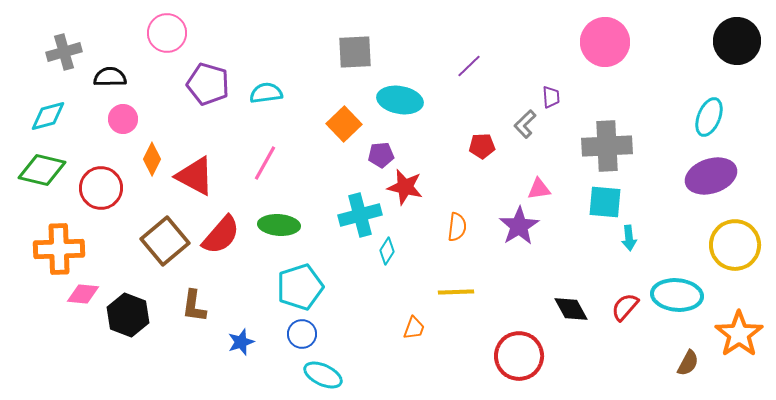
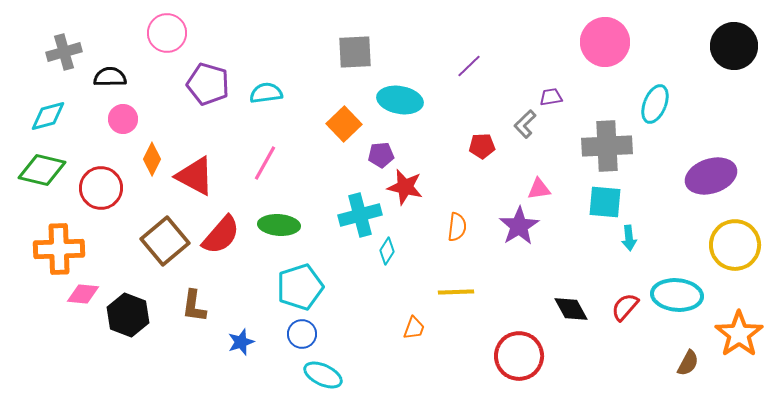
black circle at (737, 41): moved 3 px left, 5 px down
purple trapezoid at (551, 97): rotated 95 degrees counterclockwise
cyan ellipse at (709, 117): moved 54 px left, 13 px up
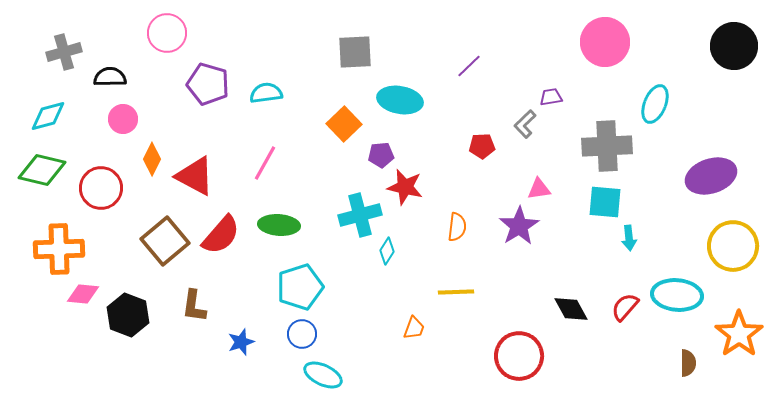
yellow circle at (735, 245): moved 2 px left, 1 px down
brown semicircle at (688, 363): rotated 28 degrees counterclockwise
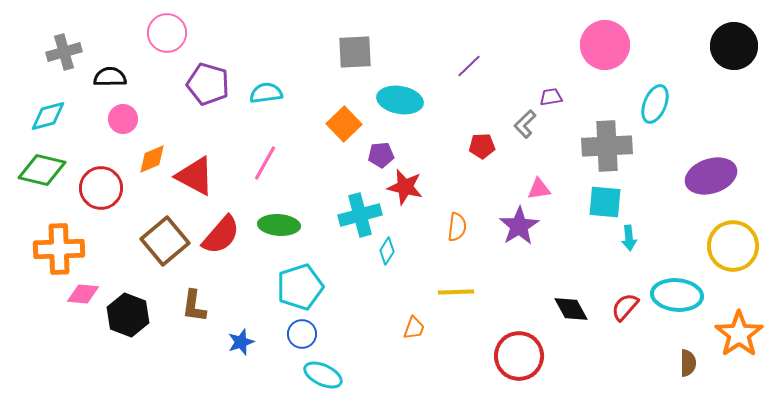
pink circle at (605, 42): moved 3 px down
orange diamond at (152, 159): rotated 40 degrees clockwise
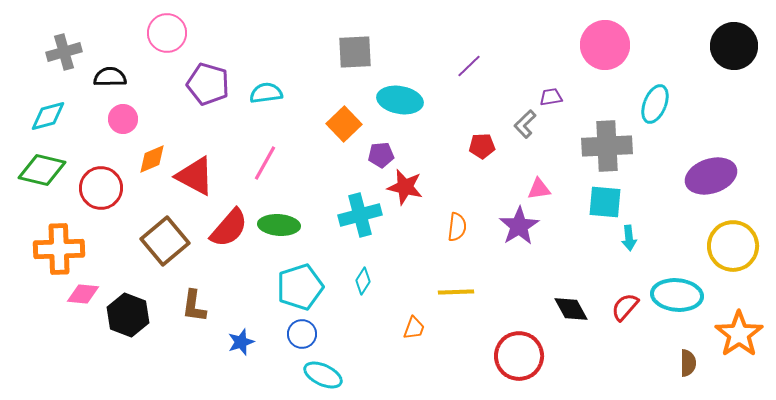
red semicircle at (221, 235): moved 8 px right, 7 px up
cyan diamond at (387, 251): moved 24 px left, 30 px down
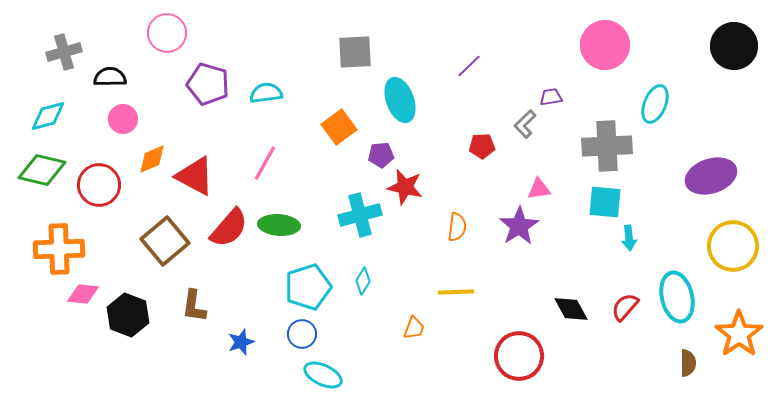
cyan ellipse at (400, 100): rotated 60 degrees clockwise
orange square at (344, 124): moved 5 px left, 3 px down; rotated 8 degrees clockwise
red circle at (101, 188): moved 2 px left, 3 px up
cyan pentagon at (300, 287): moved 8 px right
cyan ellipse at (677, 295): moved 2 px down; rotated 72 degrees clockwise
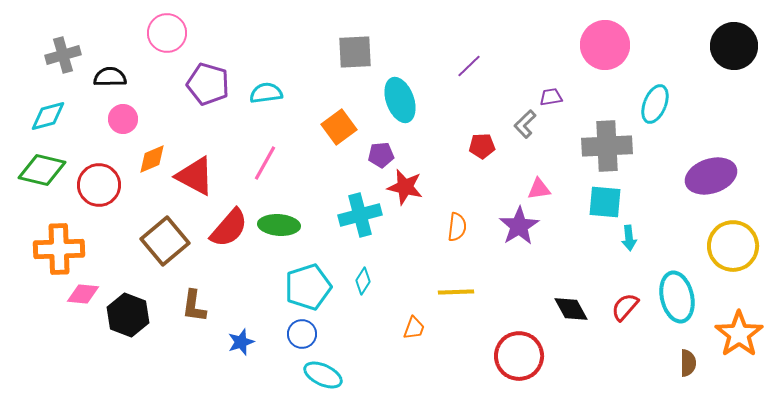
gray cross at (64, 52): moved 1 px left, 3 px down
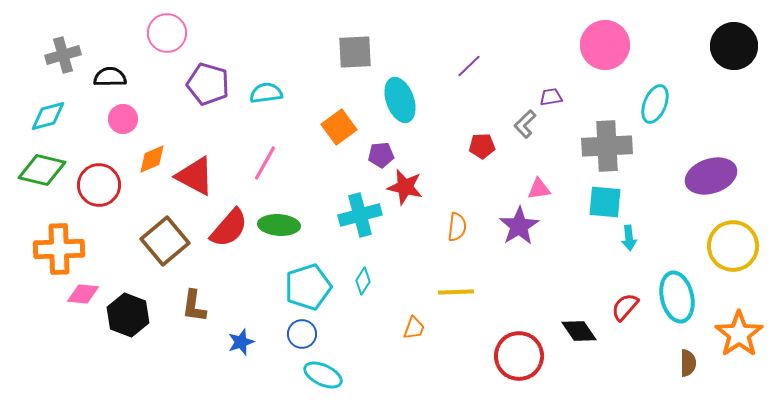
black diamond at (571, 309): moved 8 px right, 22 px down; rotated 6 degrees counterclockwise
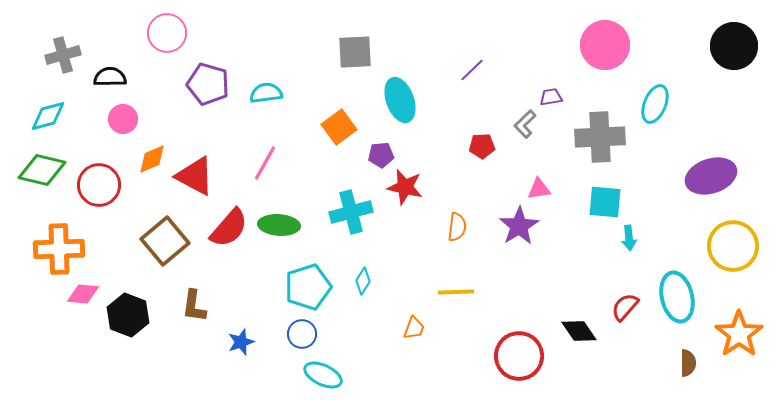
purple line at (469, 66): moved 3 px right, 4 px down
gray cross at (607, 146): moved 7 px left, 9 px up
cyan cross at (360, 215): moved 9 px left, 3 px up
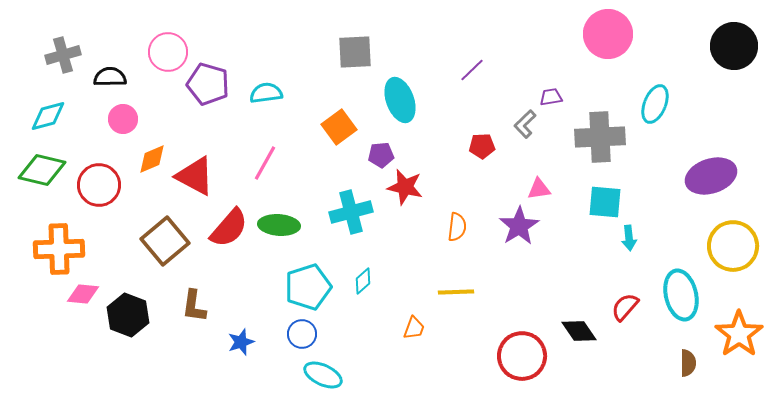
pink circle at (167, 33): moved 1 px right, 19 px down
pink circle at (605, 45): moved 3 px right, 11 px up
cyan diamond at (363, 281): rotated 16 degrees clockwise
cyan ellipse at (677, 297): moved 4 px right, 2 px up
red circle at (519, 356): moved 3 px right
